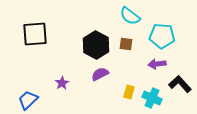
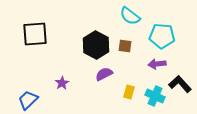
brown square: moved 1 px left, 2 px down
purple semicircle: moved 4 px right
cyan cross: moved 3 px right, 2 px up
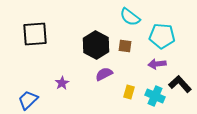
cyan semicircle: moved 1 px down
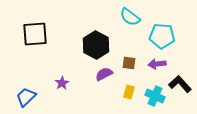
brown square: moved 4 px right, 17 px down
blue trapezoid: moved 2 px left, 3 px up
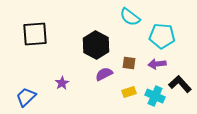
yellow rectangle: rotated 56 degrees clockwise
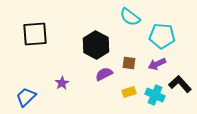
purple arrow: rotated 18 degrees counterclockwise
cyan cross: moved 1 px up
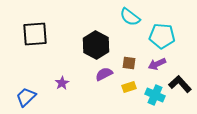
yellow rectangle: moved 5 px up
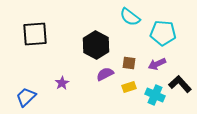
cyan pentagon: moved 1 px right, 3 px up
purple semicircle: moved 1 px right
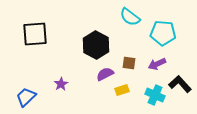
purple star: moved 1 px left, 1 px down
yellow rectangle: moved 7 px left, 3 px down
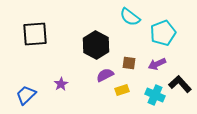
cyan pentagon: rotated 25 degrees counterclockwise
purple semicircle: moved 1 px down
blue trapezoid: moved 2 px up
